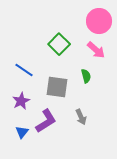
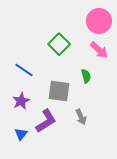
pink arrow: moved 3 px right
gray square: moved 2 px right, 4 px down
blue triangle: moved 1 px left, 2 px down
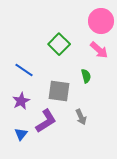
pink circle: moved 2 px right
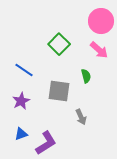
purple L-shape: moved 22 px down
blue triangle: rotated 32 degrees clockwise
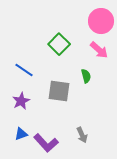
gray arrow: moved 1 px right, 18 px down
purple L-shape: rotated 80 degrees clockwise
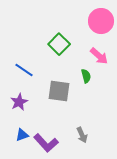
pink arrow: moved 6 px down
purple star: moved 2 px left, 1 px down
blue triangle: moved 1 px right, 1 px down
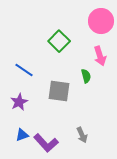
green square: moved 3 px up
pink arrow: moved 1 px right; rotated 30 degrees clockwise
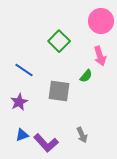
green semicircle: rotated 56 degrees clockwise
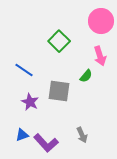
purple star: moved 11 px right; rotated 18 degrees counterclockwise
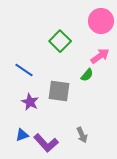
green square: moved 1 px right
pink arrow: rotated 108 degrees counterclockwise
green semicircle: moved 1 px right, 1 px up
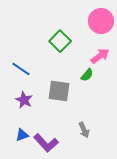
blue line: moved 3 px left, 1 px up
purple star: moved 6 px left, 2 px up
gray arrow: moved 2 px right, 5 px up
